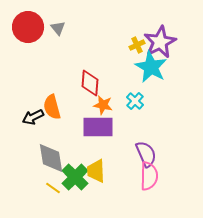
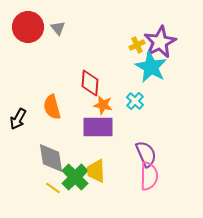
black arrow: moved 15 px left, 2 px down; rotated 35 degrees counterclockwise
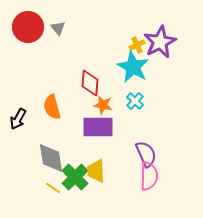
cyan star: moved 18 px left
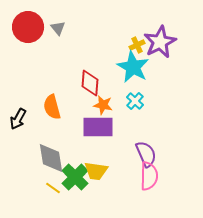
yellow trapezoid: rotated 80 degrees counterclockwise
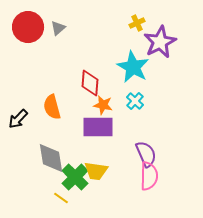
gray triangle: rotated 28 degrees clockwise
yellow cross: moved 22 px up
black arrow: rotated 15 degrees clockwise
yellow line: moved 8 px right, 10 px down
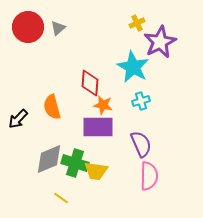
cyan cross: moved 6 px right; rotated 30 degrees clockwise
purple semicircle: moved 5 px left, 10 px up
gray diamond: moved 2 px left, 1 px down; rotated 76 degrees clockwise
green cross: moved 14 px up; rotated 28 degrees counterclockwise
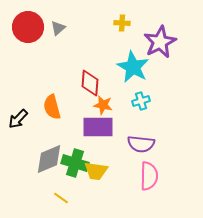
yellow cross: moved 15 px left; rotated 28 degrees clockwise
purple semicircle: rotated 120 degrees clockwise
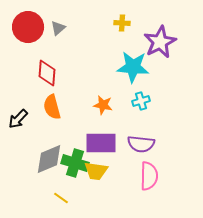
cyan star: rotated 24 degrees counterclockwise
red diamond: moved 43 px left, 10 px up
purple rectangle: moved 3 px right, 16 px down
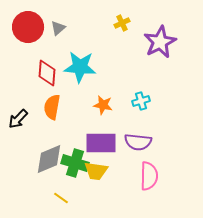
yellow cross: rotated 28 degrees counterclockwise
cyan star: moved 53 px left
orange semicircle: rotated 25 degrees clockwise
purple semicircle: moved 3 px left, 2 px up
